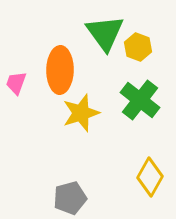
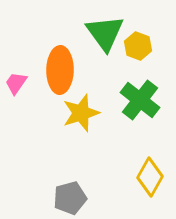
yellow hexagon: moved 1 px up
pink trapezoid: rotated 15 degrees clockwise
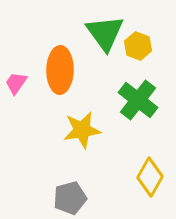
green cross: moved 2 px left
yellow star: moved 1 px right, 17 px down; rotated 9 degrees clockwise
